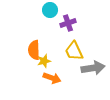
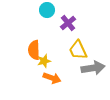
cyan circle: moved 3 px left
purple cross: rotated 21 degrees counterclockwise
yellow trapezoid: moved 4 px right, 1 px up
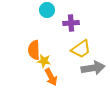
purple cross: moved 3 px right; rotated 35 degrees clockwise
yellow trapezoid: moved 3 px right, 1 px up; rotated 100 degrees counterclockwise
yellow star: rotated 24 degrees clockwise
orange arrow: moved 1 px left, 1 px up; rotated 42 degrees clockwise
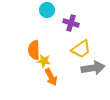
purple cross: rotated 21 degrees clockwise
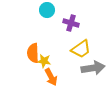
orange semicircle: moved 1 px left, 3 px down
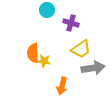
orange arrow: moved 11 px right, 9 px down; rotated 42 degrees clockwise
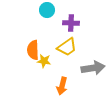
purple cross: rotated 14 degrees counterclockwise
yellow trapezoid: moved 14 px left, 2 px up
orange semicircle: moved 3 px up
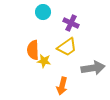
cyan circle: moved 4 px left, 2 px down
purple cross: rotated 21 degrees clockwise
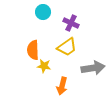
yellow star: moved 5 px down
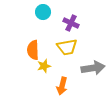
yellow trapezoid: rotated 25 degrees clockwise
yellow star: rotated 24 degrees counterclockwise
